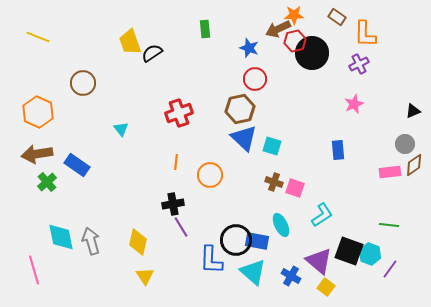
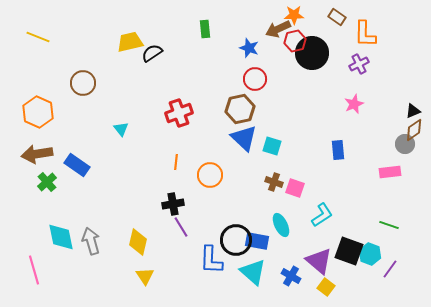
yellow trapezoid at (130, 42): rotated 96 degrees clockwise
brown diamond at (414, 165): moved 35 px up
green line at (389, 225): rotated 12 degrees clockwise
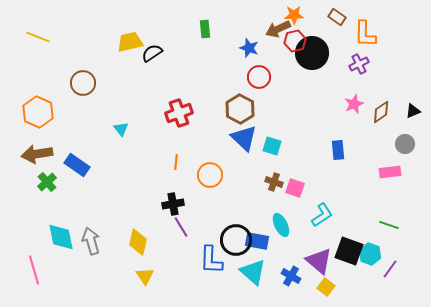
red circle at (255, 79): moved 4 px right, 2 px up
brown hexagon at (240, 109): rotated 20 degrees counterclockwise
brown diamond at (414, 130): moved 33 px left, 18 px up
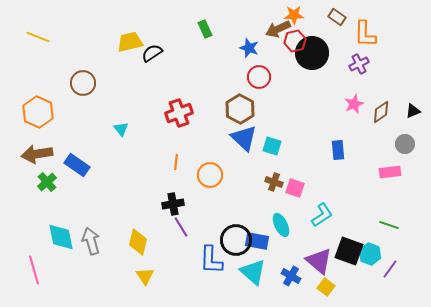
green rectangle at (205, 29): rotated 18 degrees counterclockwise
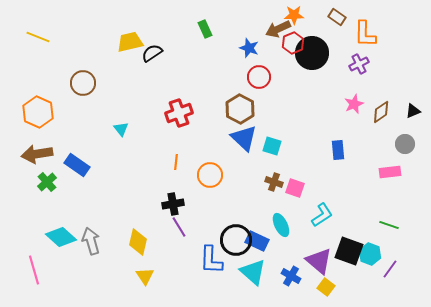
red hexagon at (295, 41): moved 2 px left, 2 px down; rotated 10 degrees counterclockwise
purple line at (181, 227): moved 2 px left
cyan diamond at (61, 237): rotated 36 degrees counterclockwise
blue rectangle at (257, 241): rotated 15 degrees clockwise
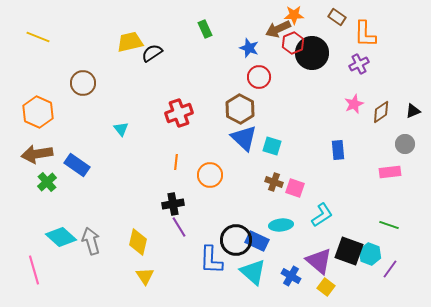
cyan ellipse at (281, 225): rotated 70 degrees counterclockwise
